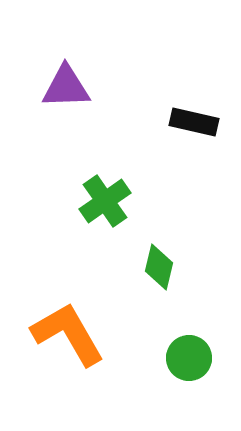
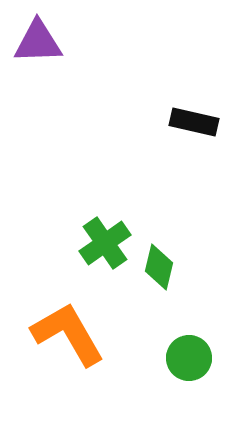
purple triangle: moved 28 px left, 45 px up
green cross: moved 42 px down
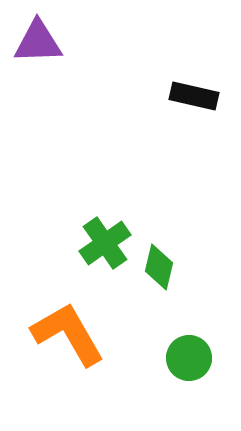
black rectangle: moved 26 px up
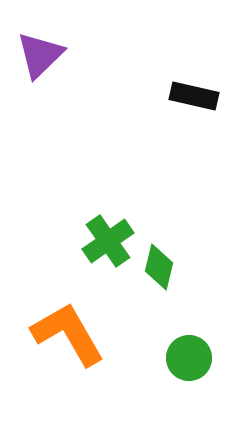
purple triangle: moved 2 px right, 13 px down; rotated 42 degrees counterclockwise
green cross: moved 3 px right, 2 px up
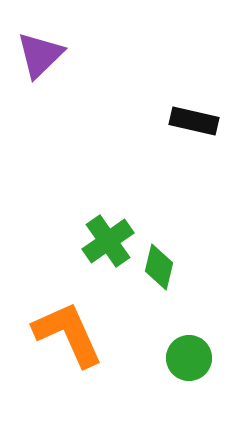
black rectangle: moved 25 px down
orange L-shape: rotated 6 degrees clockwise
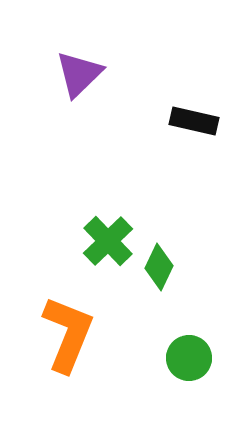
purple triangle: moved 39 px right, 19 px down
green cross: rotated 9 degrees counterclockwise
green diamond: rotated 12 degrees clockwise
orange L-shape: rotated 46 degrees clockwise
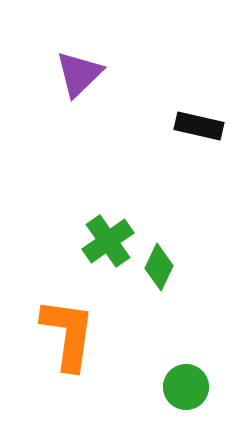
black rectangle: moved 5 px right, 5 px down
green cross: rotated 9 degrees clockwise
orange L-shape: rotated 14 degrees counterclockwise
green circle: moved 3 px left, 29 px down
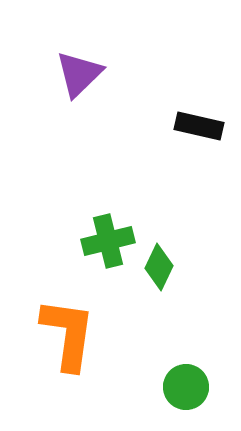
green cross: rotated 21 degrees clockwise
